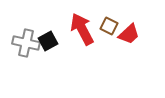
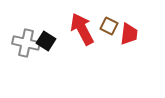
red trapezoid: rotated 40 degrees counterclockwise
black square: moved 2 px left; rotated 30 degrees counterclockwise
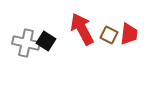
brown square: moved 9 px down
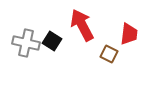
red arrow: moved 4 px up
brown square: moved 19 px down
black square: moved 6 px right
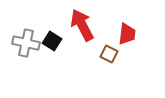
red trapezoid: moved 2 px left
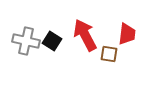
red arrow: moved 3 px right, 10 px down
gray cross: moved 2 px up
brown square: rotated 18 degrees counterclockwise
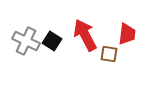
gray cross: rotated 12 degrees clockwise
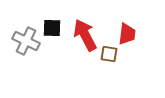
black square: moved 13 px up; rotated 30 degrees counterclockwise
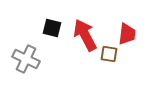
black square: rotated 12 degrees clockwise
gray cross: moved 18 px down
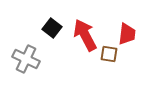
black square: rotated 24 degrees clockwise
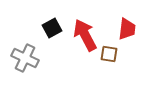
black square: rotated 24 degrees clockwise
red trapezoid: moved 5 px up
gray cross: moved 1 px left, 1 px up
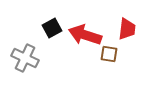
red arrow: rotated 44 degrees counterclockwise
